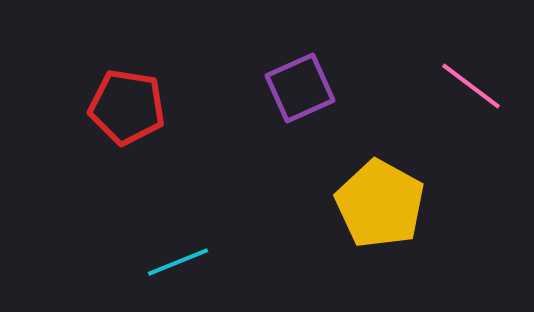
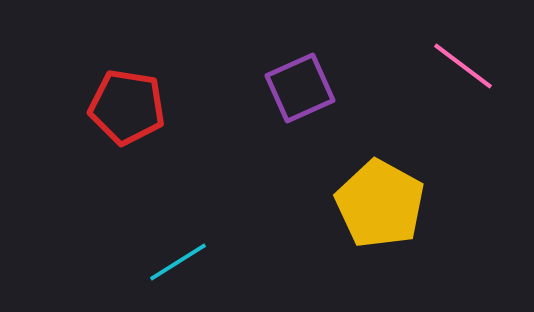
pink line: moved 8 px left, 20 px up
cyan line: rotated 10 degrees counterclockwise
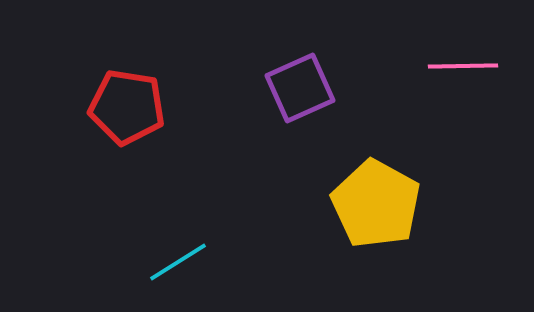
pink line: rotated 38 degrees counterclockwise
yellow pentagon: moved 4 px left
